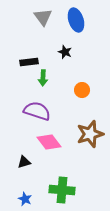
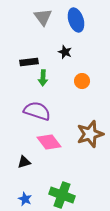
orange circle: moved 9 px up
green cross: moved 5 px down; rotated 15 degrees clockwise
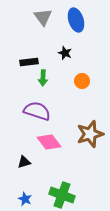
black star: moved 1 px down
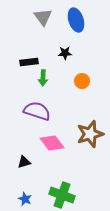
black star: rotated 24 degrees counterclockwise
pink diamond: moved 3 px right, 1 px down
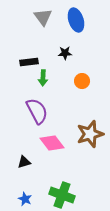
purple semicircle: rotated 44 degrees clockwise
